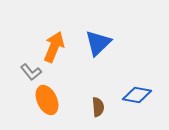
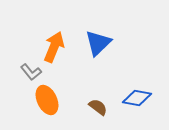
blue diamond: moved 3 px down
brown semicircle: rotated 48 degrees counterclockwise
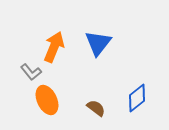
blue triangle: rotated 8 degrees counterclockwise
blue diamond: rotated 48 degrees counterclockwise
brown semicircle: moved 2 px left, 1 px down
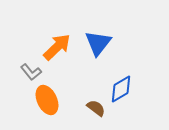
orange arrow: moved 3 px right; rotated 24 degrees clockwise
blue diamond: moved 16 px left, 9 px up; rotated 8 degrees clockwise
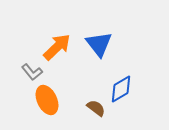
blue triangle: moved 1 px right, 1 px down; rotated 16 degrees counterclockwise
gray L-shape: moved 1 px right
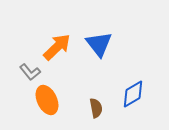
gray L-shape: moved 2 px left
blue diamond: moved 12 px right, 5 px down
brown semicircle: rotated 42 degrees clockwise
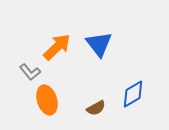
orange ellipse: rotated 8 degrees clockwise
brown semicircle: rotated 72 degrees clockwise
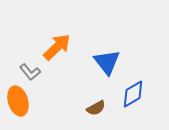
blue triangle: moved 8 px right, 18 px down
orange ellipse: moved 29 px left, 1 px down
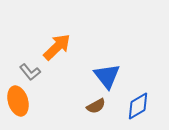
blue triangle: moved 14 px down
blue diamond: moved 5 px right, 12 px down
brown semicircle: moved 2 px up
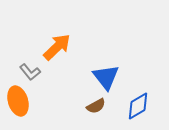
blue triangle: moved 1 px left, 1 px down
